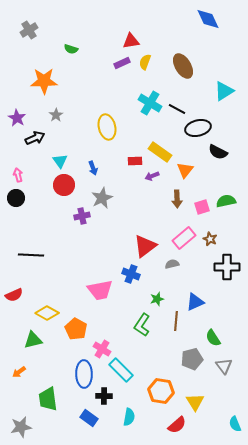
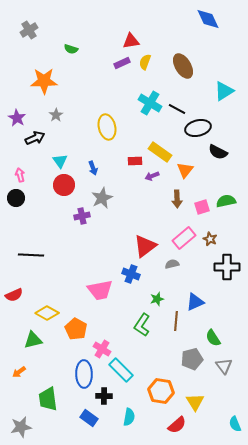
pink arrow at (18, 175): moved 2 px right
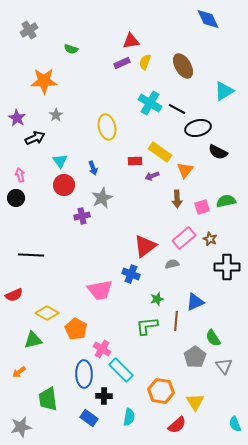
green L-shape at (142, 325): moved 5 px right, 1 px down; rotated 50 degrees clockwise
gray pentagon at (192, 359): moved 3 px right, 2 px up; rotated 20 degrees counterclockwise
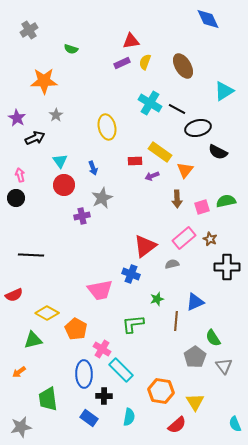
green L-shape at (147, 326): moved 14 px left, 2 px up
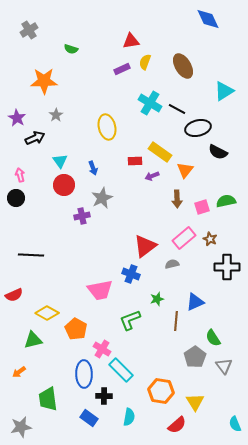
purple rectangle at (122, 63): moved 6 px down
green L-shape at (133, 324): moved 3 px left, 4 px up; rotated 15 degrees counterclockwise
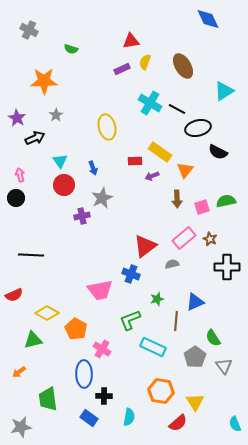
gray cross at (29, 30): rotated 30 degrees counterclockwise
cyan rectangle at (121, 370): moved 32 px right, 23 px up; rotated 20 degrees counterclockwise
red semicircle at (177, 425): moved 1 px right, 2 px up
